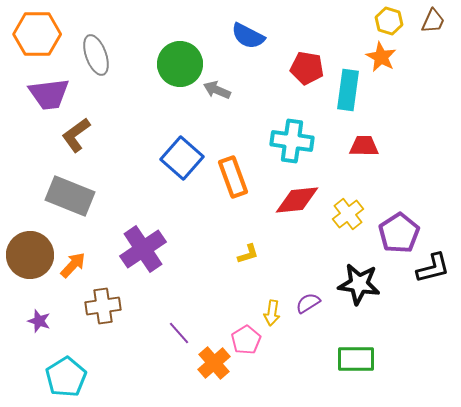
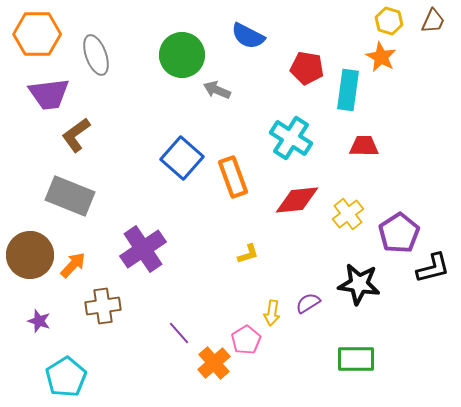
green circle: moved 2 px right, 9 px up
cyan cross: moved 1 px left, 3 px up; rotated 24 degrees clockwise
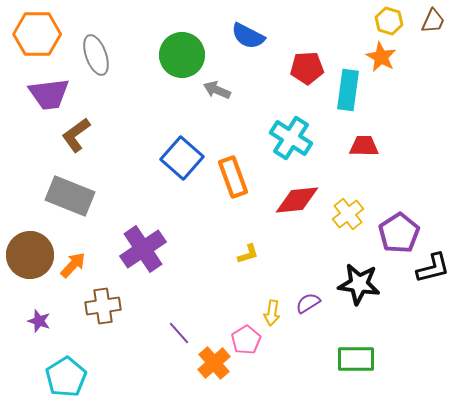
red pentagon: rotated 12 degrees counterclockwise
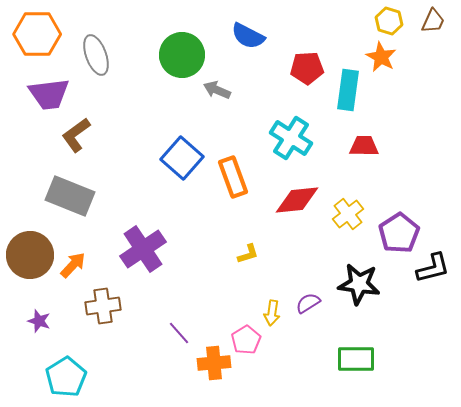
orange cross: rotated 36 degrees clockwise
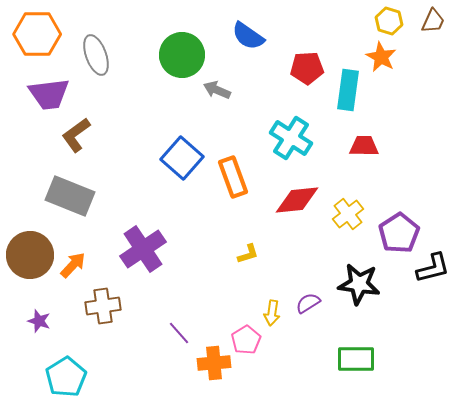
blue semicircle: rotated 8 degrees clockwise
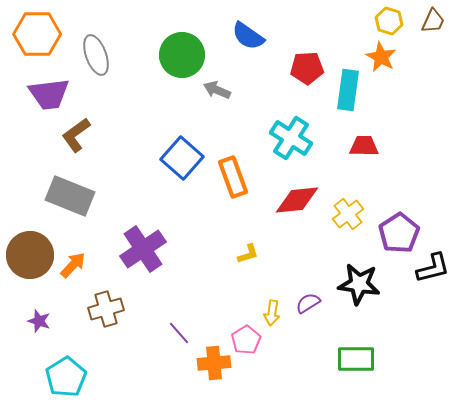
brown cross: moved 3 px right, 3 px down; rotated 8 degrees counterclockwise
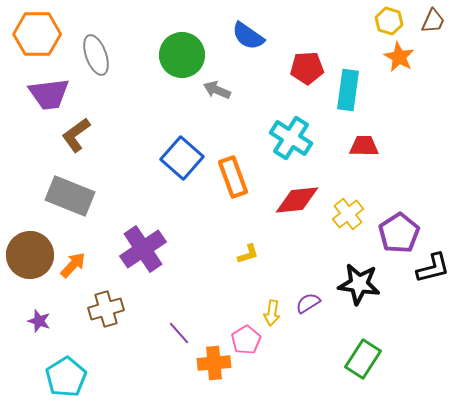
orange star: moved 18 px right
green rectangle: moved 7 px right; rotated 57 degrees counterclockwise
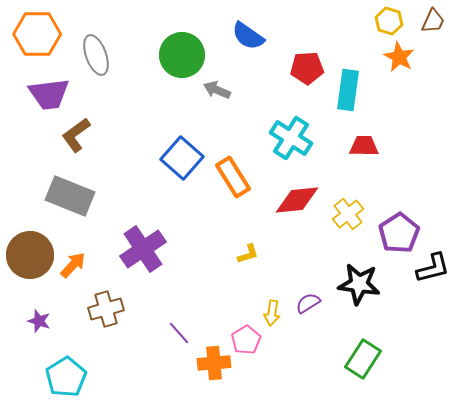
orange rectangle: rotated 12 degrees counterclockwise
